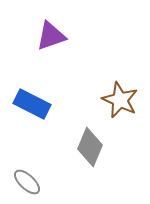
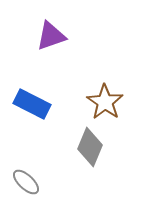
brown star: moved 15 px left, 2 px down; rotated 9 degrees clockwise
gray ellipse: moved 1 px left
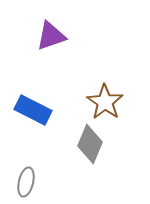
blue rectangle: moved 1 px right, 6 px down
gray diamond: moved 3 px up
gray ellipse: rotated 60 degrees clockwise
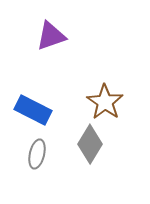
gray diamond: rotated 9 degrees clockwise
gray ellipse: moved 11 px right, 28 px up
